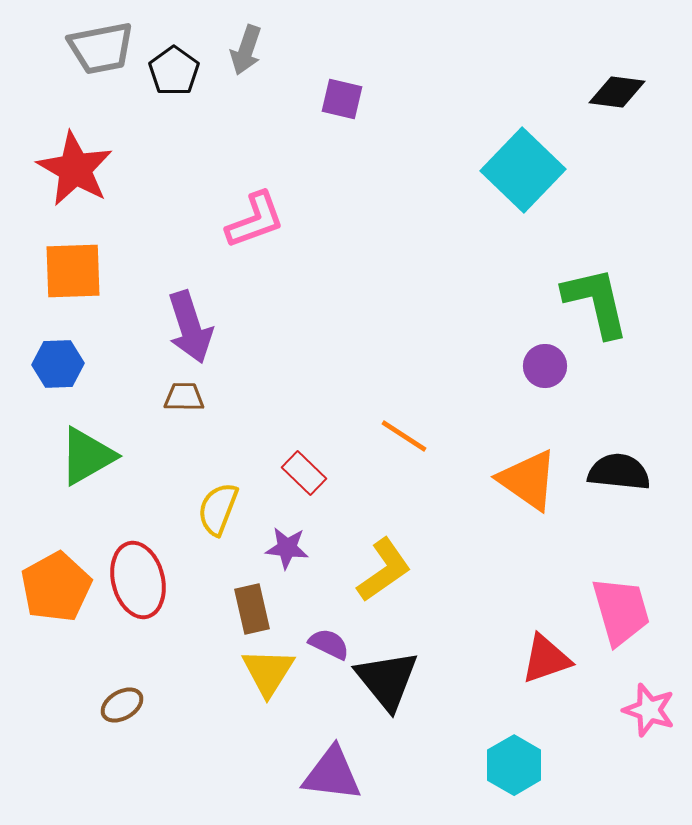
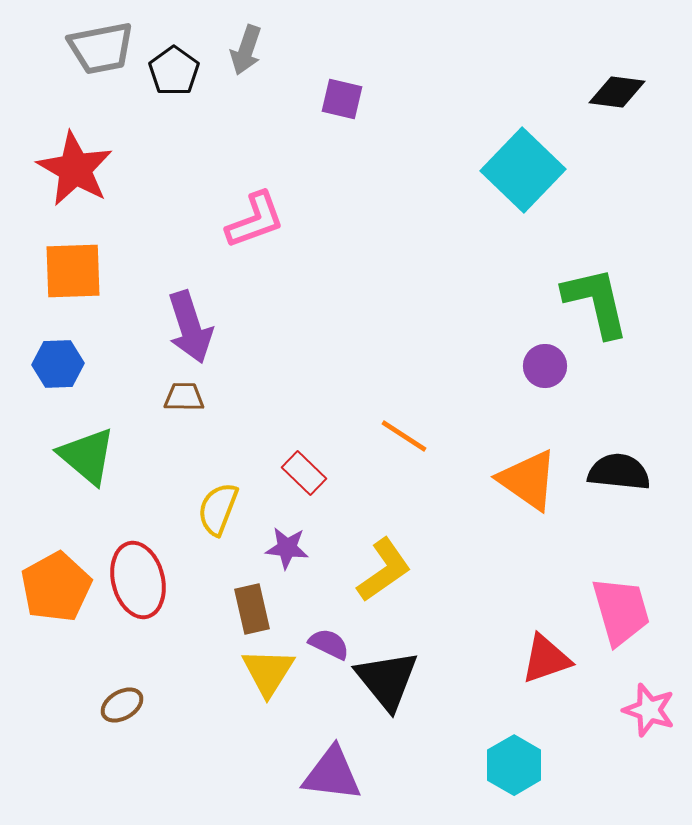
green triangle: rotated 50 degrees counterclockwise
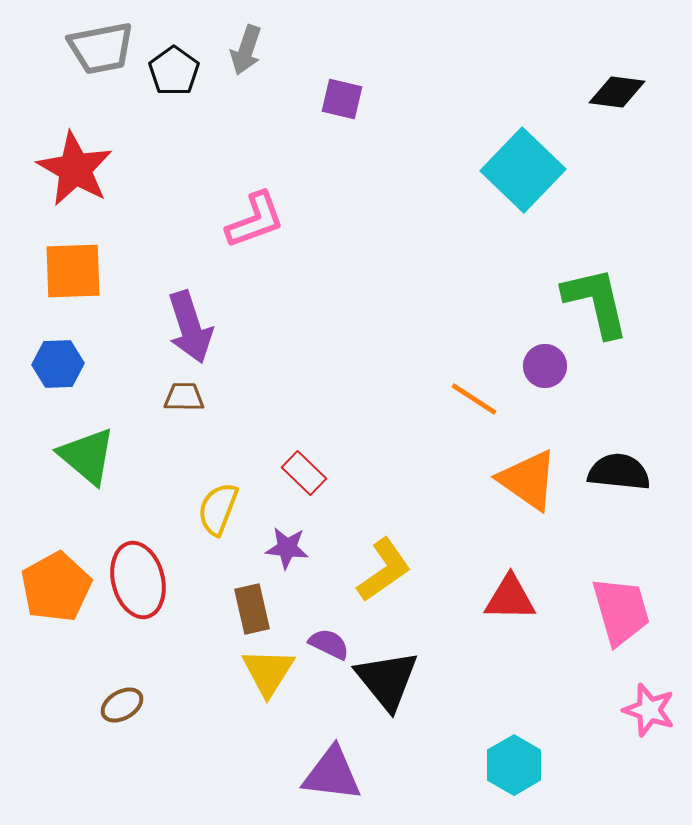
orange line: moved 70 px right, 37 px up
red triangle: moved 36 px left, 61 px up; rotated 20 degrees clockwise
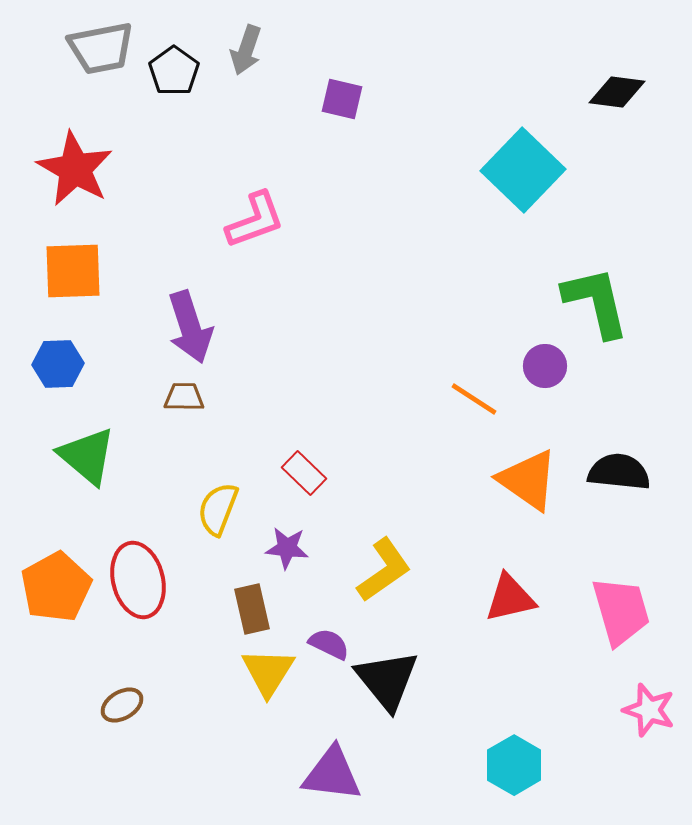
red triangle: rotated 14 degrees counterclockwise
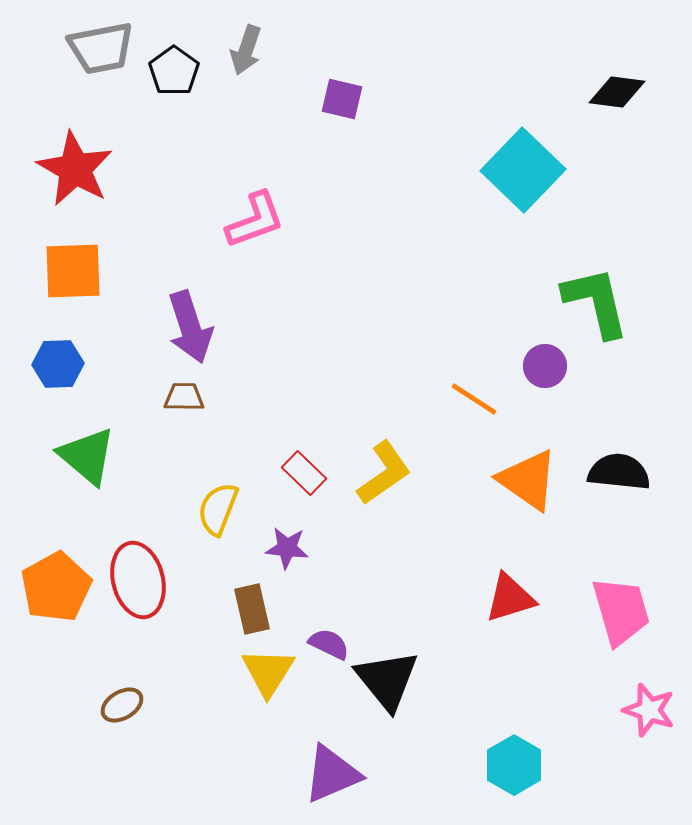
yellow L-shape: moved 97 px up
red triangle: rotated 4 degrees counterclockwise
purple triangle: rotated 30 degrees counterclockwise
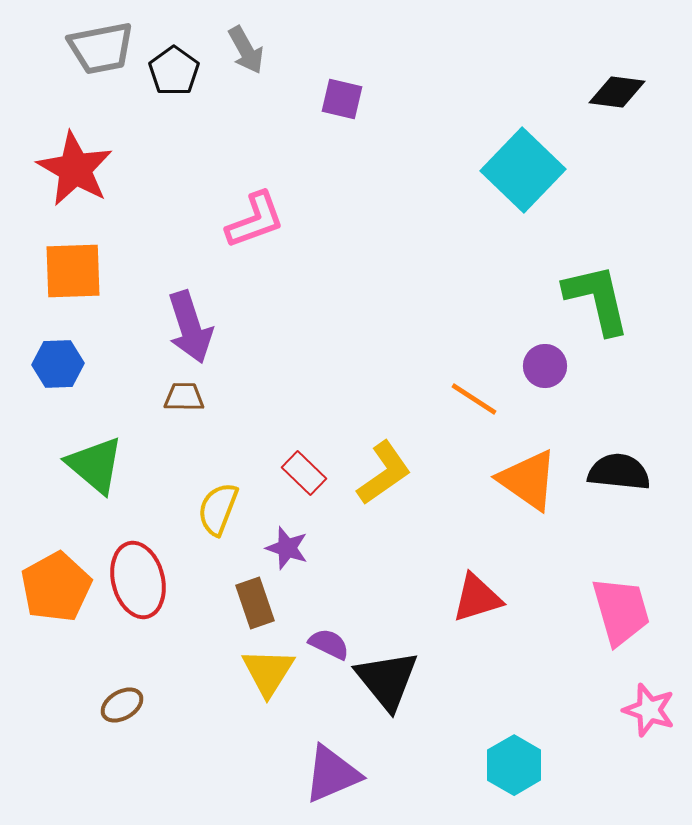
gray arrow: rotated 48 degrees counterclockwise
green L-shape: moved 1 px right, 3 px up
green triangle: moved 8 px right, 9 px down
purple star: rotated 12 degrees clockwise
red triangle: moved 33 px left
brown rectangle: moved 3 px right, 6 px up; rotated 6 degrees counterclockwise
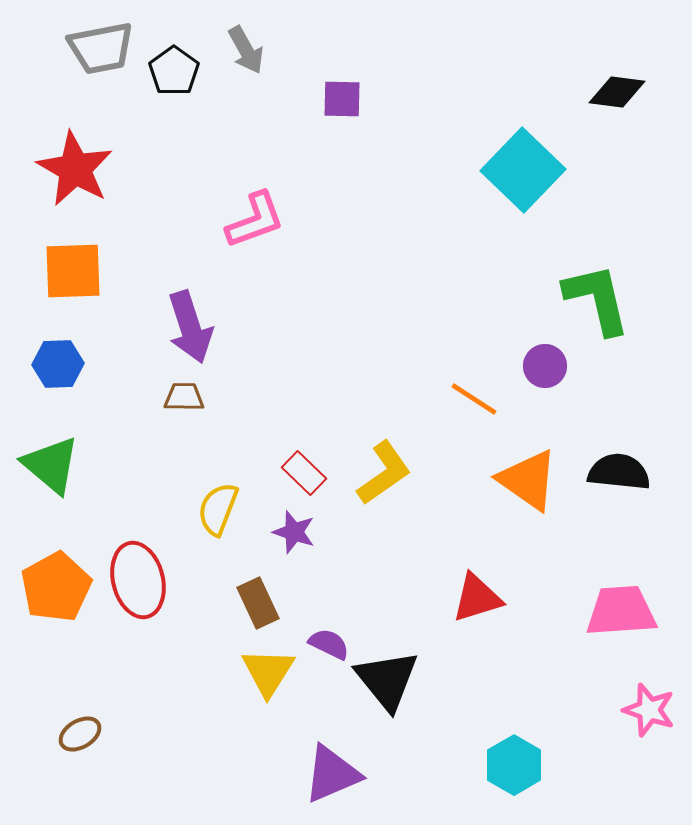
purple square: rotated 12 degrees counterclockwise
green triangle: moved 44 px left
purple star: moved 7 px right, 16 px up
brown rectangle: moved 3 px right; rotated 6 degrees counterclockwise
pink trapezoid: rotated 78 degrees counterclockwise
brown ellipse: moved 42 px left, 29 px down
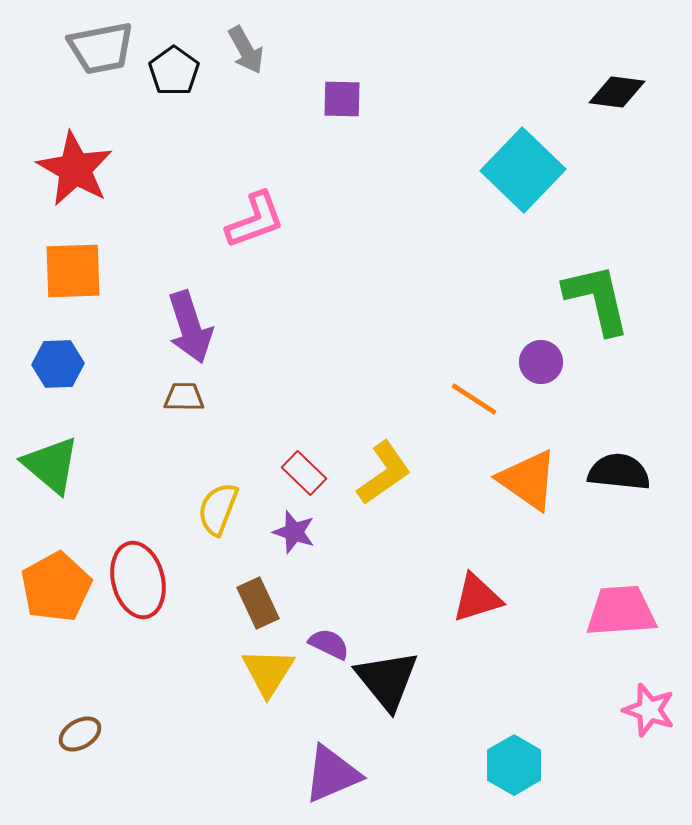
purple circle: moved 4 px left, 4 px up
